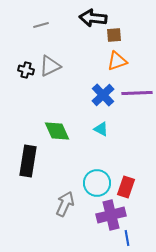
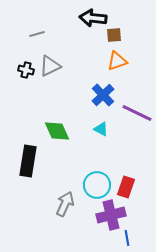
gray line: moved 4 px left, 9 px down
purple line: moved 20 px down; rotated 28 degrees clockwise
cyan circle: moved 2 px down
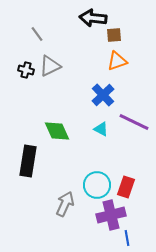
gray line: rotated 70 degrees clockwise
purple line: moved 3 px left, 9 px down
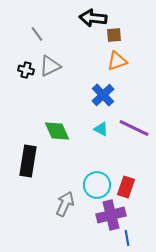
purple line: moved 6 px down
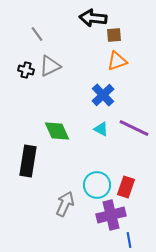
blue line: moved 2 px right, 2 px down
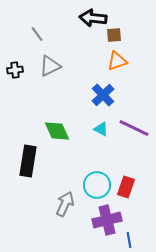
black cross: moved 11 px left; rotated 21 degrees counterclockwise
purple cross: moved 4 px left, 5 px down
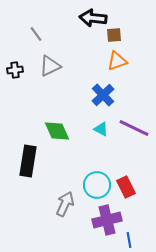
gray line: moved 1 px left
red rectangle: rotated 45 degrees counterclockwise
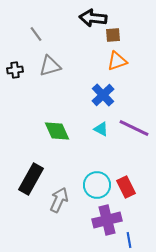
brown square: moved 1 px left
gray triangle: rotated 10 degrees clockwise
black rectangle: moved 3 px right, 18 px down; rotated 20 degrees clockwise
gray arrow: moved 6 px left, 4 px up
